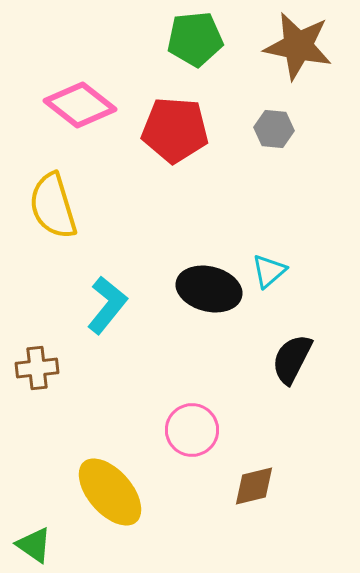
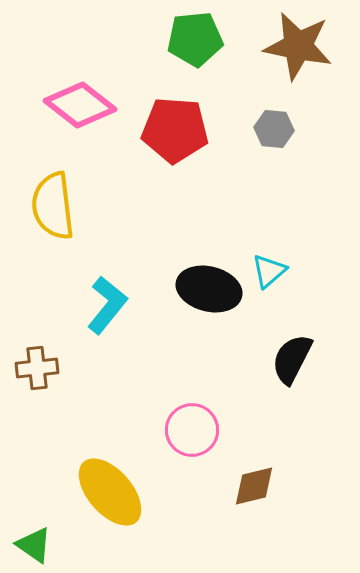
yellow semicircle: rotated 10 degrees clockwise
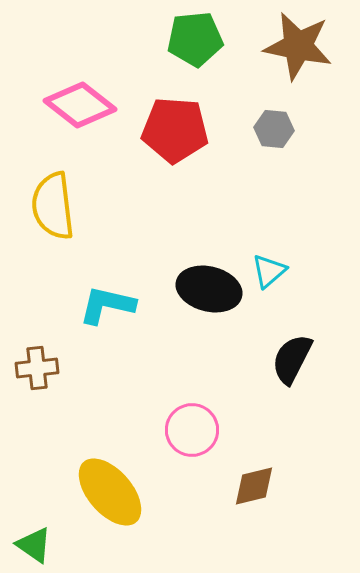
cyan L-shape: rotated 116 degrees counterclockwise
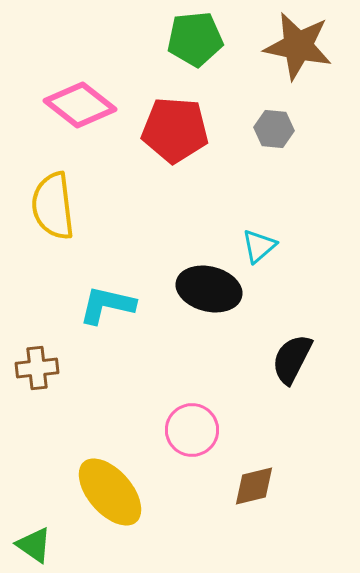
cyan triangle: moved 10 px left, 25 px up
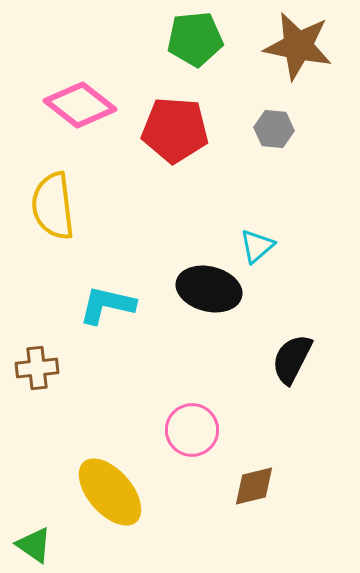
cyan triangle: moved 2 px left
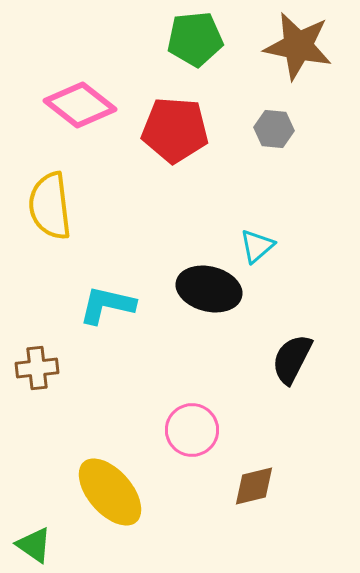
yellow semicircle: moved 3 px left
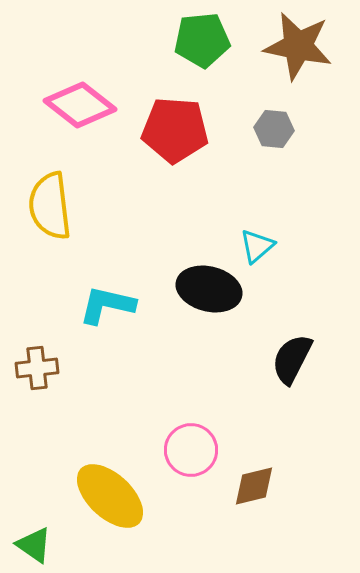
green pentagon: moved 7 px right, 1 px down
pink circle: moved 1 px left, 20 px down
yellow ellipse: moved 4 px down; rotated 6 degrees counterclockwise
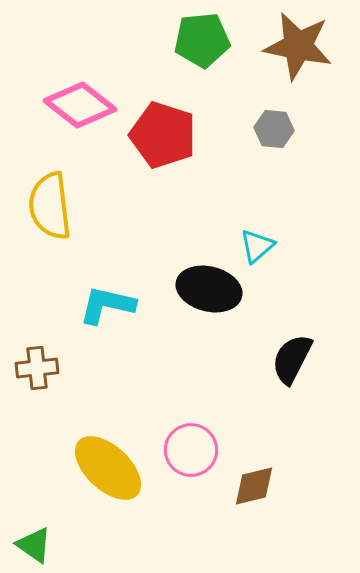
red pentagon: moved 12 px left, 5 px down; rotated 14 degrees clockwise
yellow ellipse: moved 2 px left, 28 px up
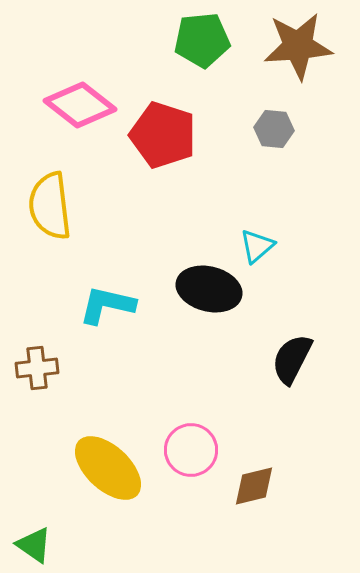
brown star: rotated 16 degrees counterclockwise
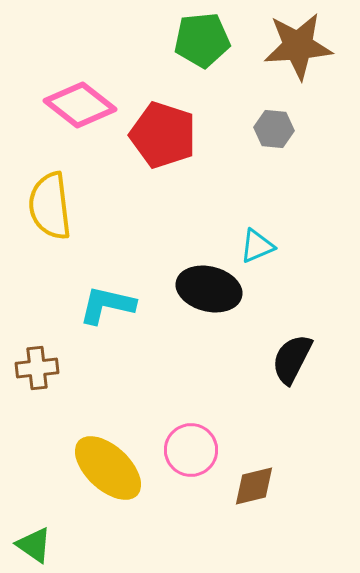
cyan triangle: rotated 18 degrees clockwise
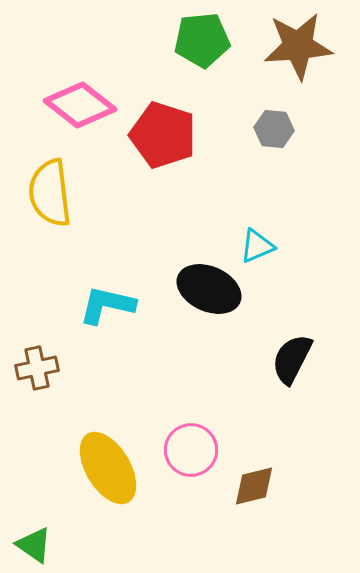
yellow semicircle: moved 13 px up
black ellipse: rotated 10 degrees clockwise
brown cross: rotated 6 degrees counterclockwise
yellow ellipse: rotated 16 degrees clockwise
